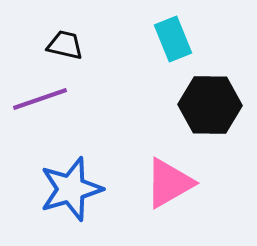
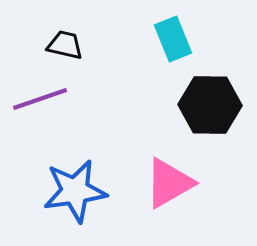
blue star: moved 4 px right, 2 px down; rotated 8 degrees clockwise
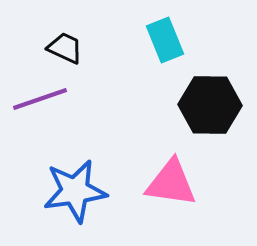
cyan rectangle: moved 8 px left, 1 px down
black trapezoid: moved 3 px down; rotated 12 degrees clockwise
pink triangle: moved 2 px right; rotated 38 degrees clockwise
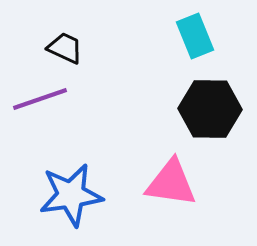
cyan rectangle: moved 30 px right, 4 px up
black hexagon: moved 4 px down
blue star: moved 4 px left, 4 px down
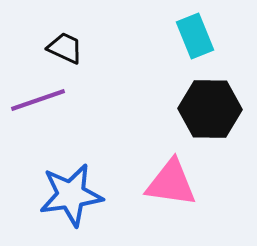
purple line: moved 2 px left, 1 px down
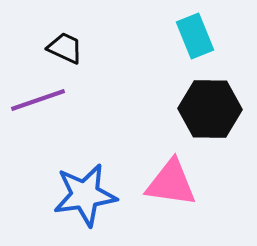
blue star: moved 14 px right
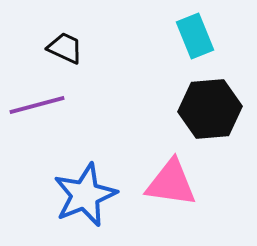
purple line: moved 1 px left, 5 px down; rotated 4 degrees clockwise
black hexagon: rotated 6 degrees counterclockwise
blue star: rotated 14 degrees counterclockwise
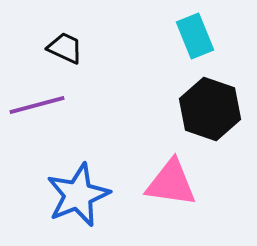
black hexagon: rotated 24 degrees clockwise
blue star: moved 7 px left
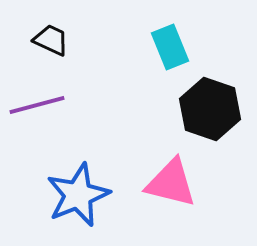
cyan rectangle: moved 25 px left, 11 px down
black trapezoid: moved 14 px left, 8 px up
pink triangle: rotated 6 degrees clockwise
